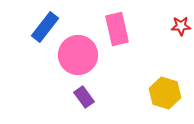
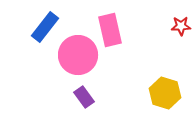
pink rectangle: moved 7 px left, 1 px down
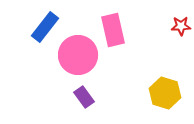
pink rectangle: moved 3 px right
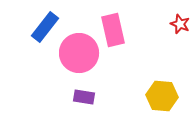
red star: moved 1 px left, 2 px up; rotated 24 degrees clockwise
pink circle: moved 1 px right, 2 px up
yellow hexagon: moved 3 px left, 3 px down; rotated 12 degrees counterclockwise
purple rectangle: rotated 45 degrees counterclockwise
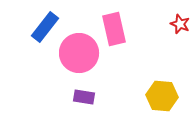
pink rectangle: moved 1 px right, 1 px up
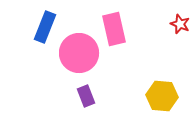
blue rectangle: rotated 16 degrees counterclockwise
purple rectangle: moved 2 px right, 1 px up; rotated 60 degrees clockwise
